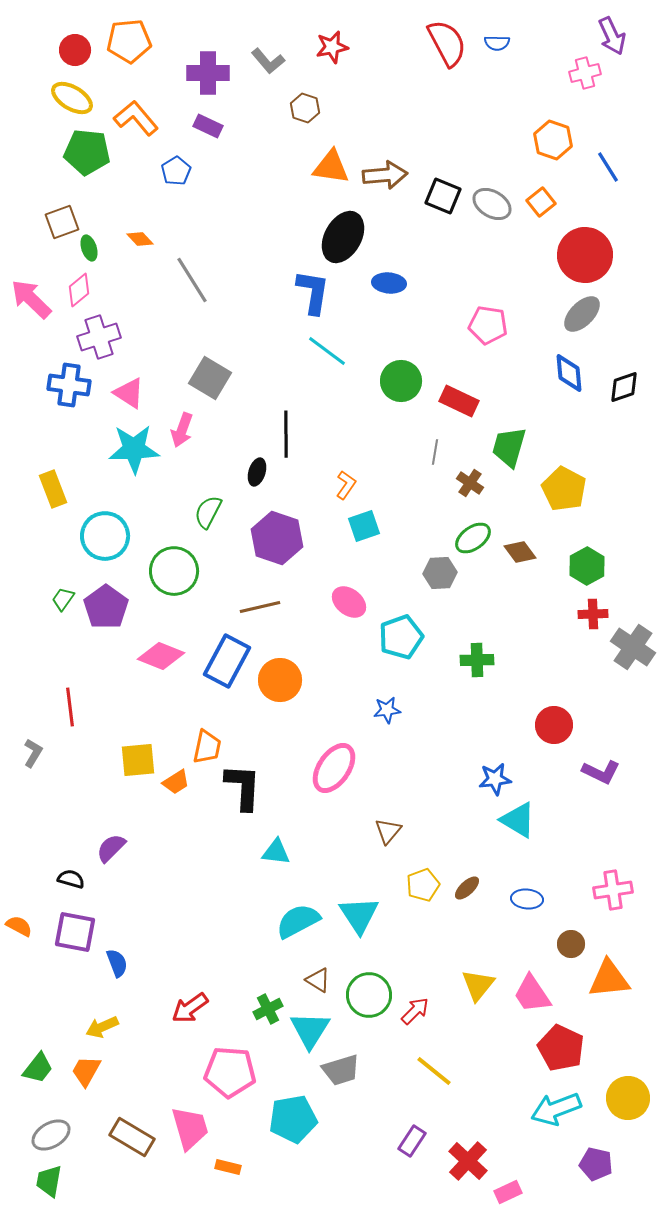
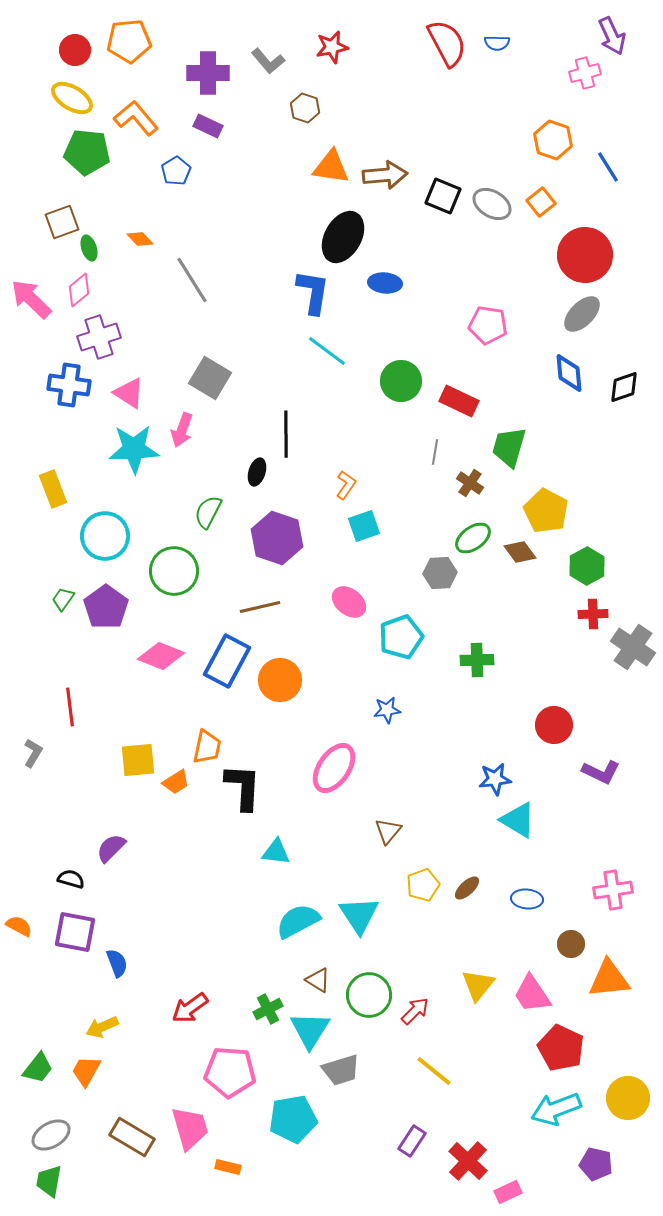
blue ellipse at (389, 283): moved 4 px left
yellow pentagon at (564, 489): moved 18 px left, 22 px down
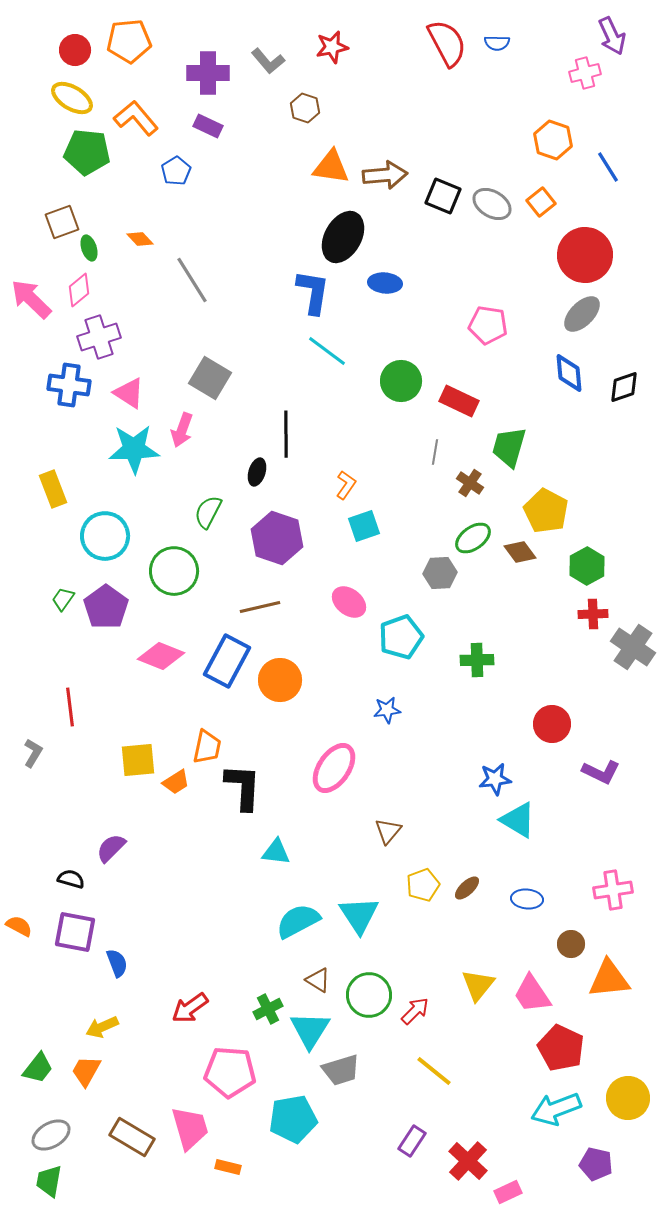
red circle at (554, 725): moved 2 px left, 1 px up
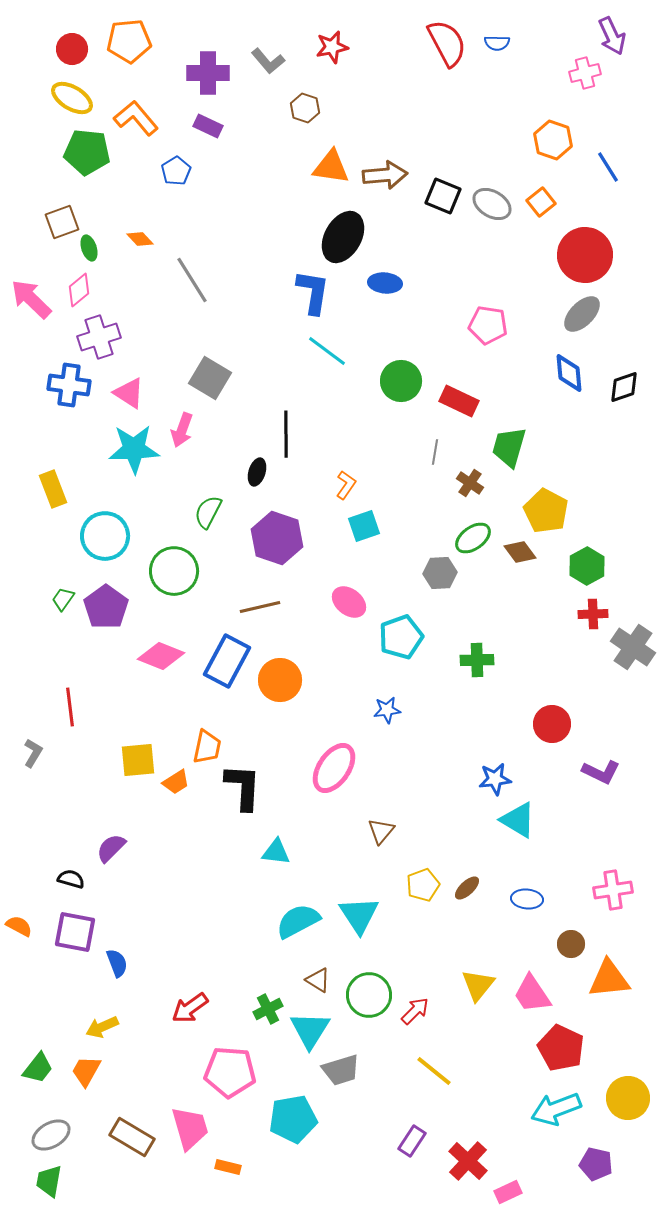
red circle at (75, 50): moved 3 px left, 1 px up
brown triangle at (388, 831): moved 7 px left
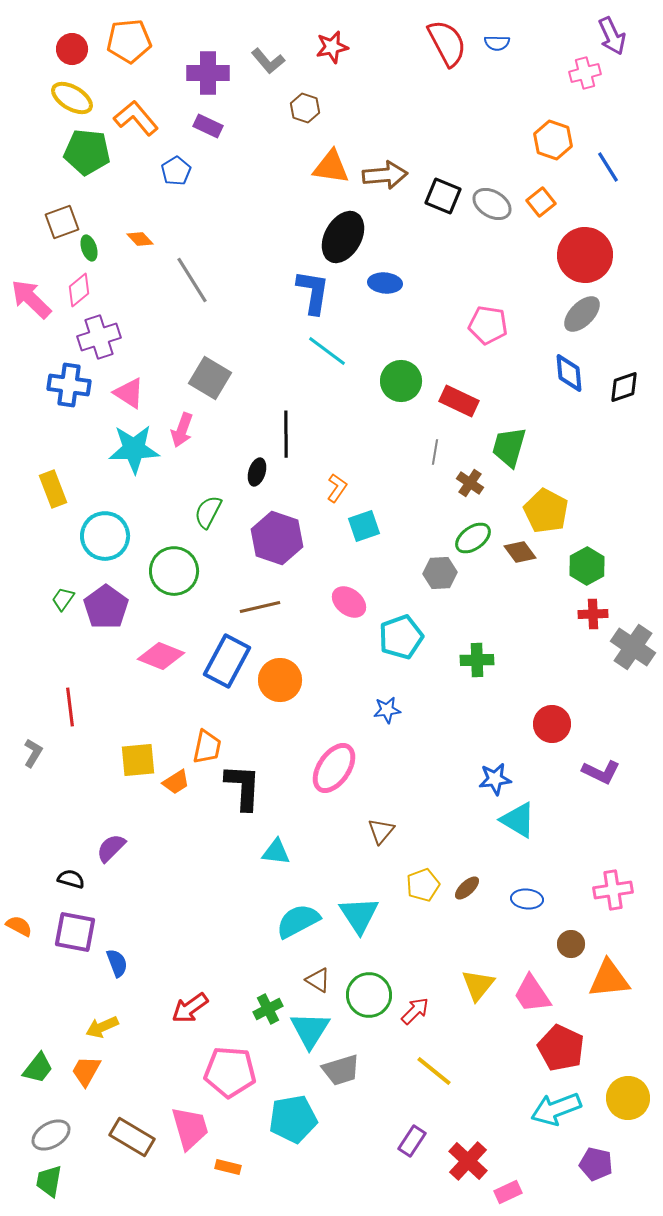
orange L-shape at (346, 485): moved 9 px left, 3 px down
